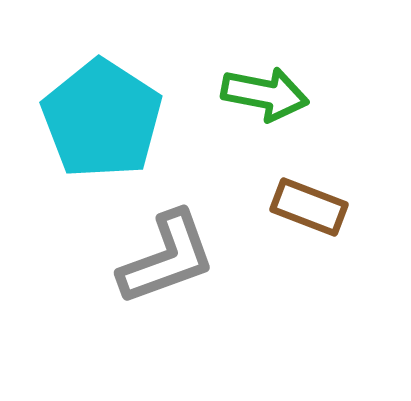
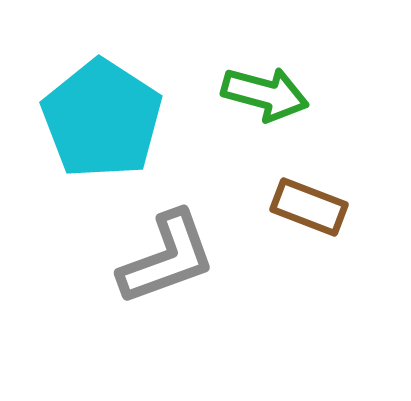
green arrow: rotated 4 degrees clockwise
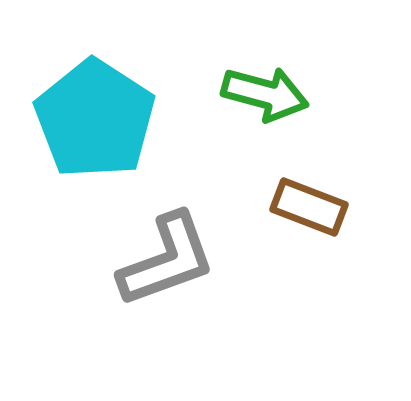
cyan pentagon: moved 7 px left
gray L-shape: moved 2 px down
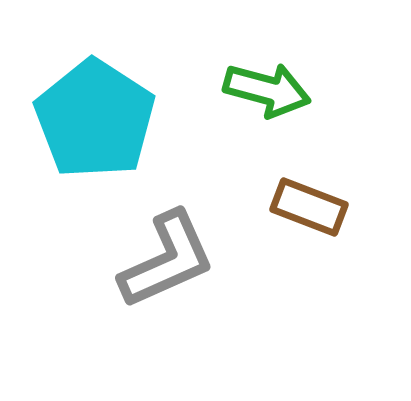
green arrow: moved 2 px right, 4 px up
gray L-shape: rotated 4 degrees counterclockwise
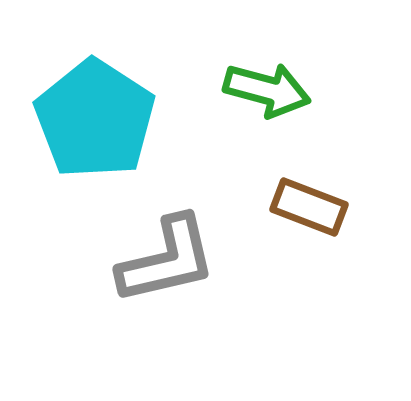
gray L-shape: rotated 11 degrees clockwise
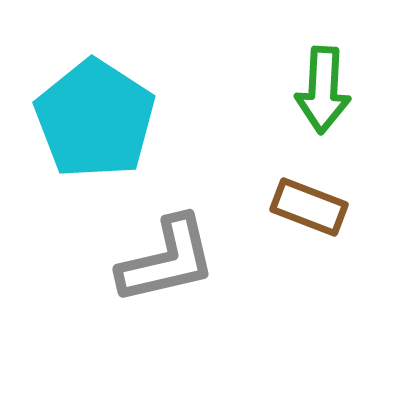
green arrow: moved 56 px right; rotated 78 degrees clockwise
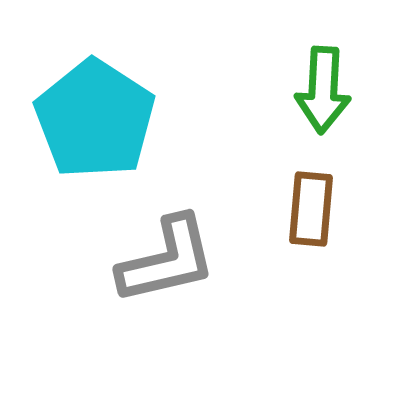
brown rectangle: moved 2 px right, 2 px down; rotated 74 degrees clockwise
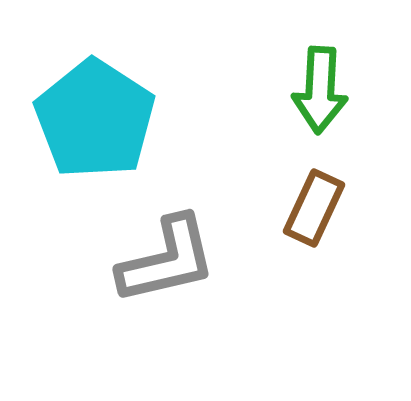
green arrow: moved 3 px left
brown rectangle: moved 3 px right, 1 px up; rotated 20 degrees clockwise
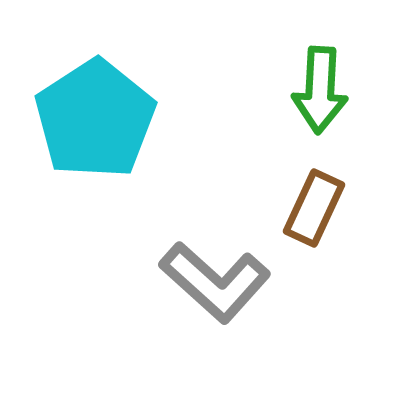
cyan pentagon: rotated 6 degrees clockwise
gray L-shape: moved 48 px right, 22 px down; rotated 55 degrees clockwise
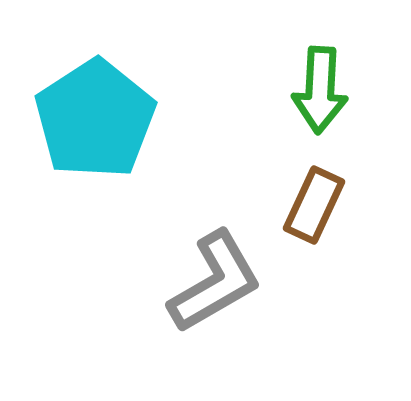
brown rectangle: moved 3 px up
gray L-shape: rotated 72 degrees counterclockwise
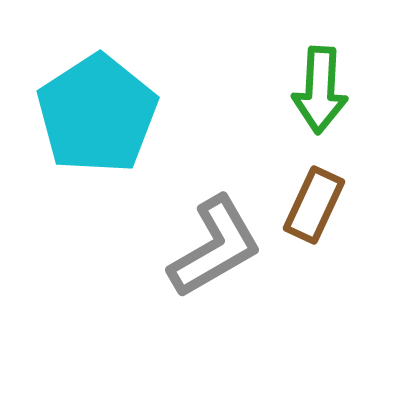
cyan pentagon: moved 2 px right, 5 px up
gray L-shape: moved 35 px up
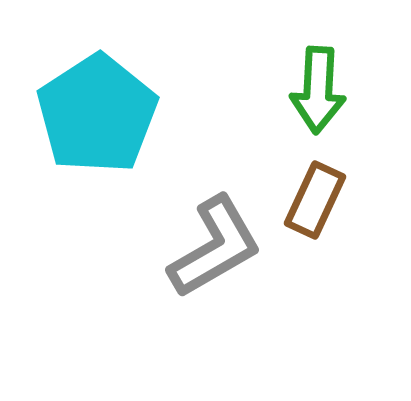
green arrow: moved 2 px left
brown rectangle: moved 1 px right, 5 px up
